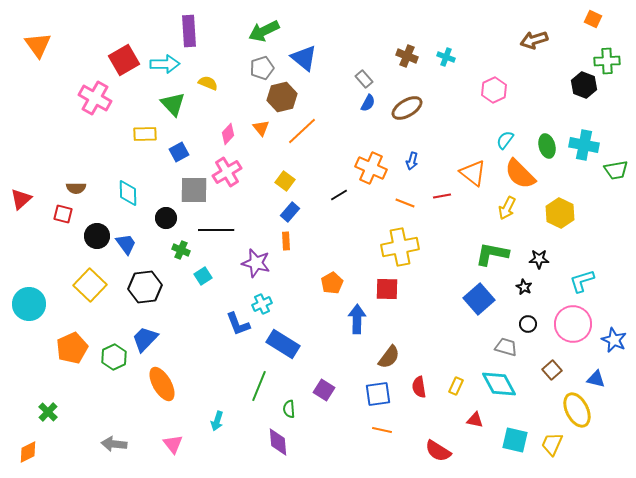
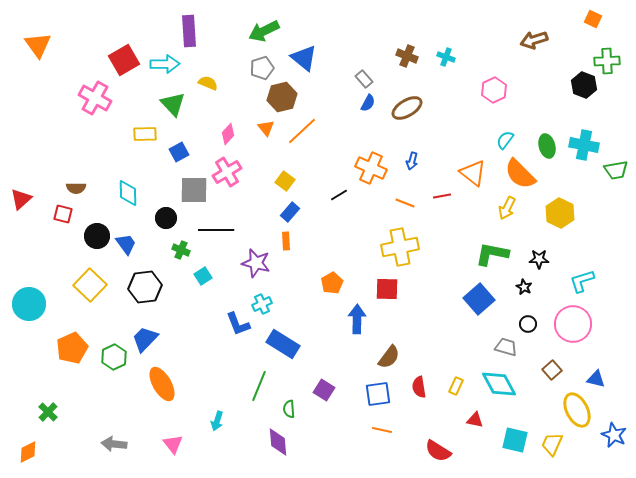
orange triangle at (261, 128): moved 5 px right
blue star at (614, 340): moved 95 px down
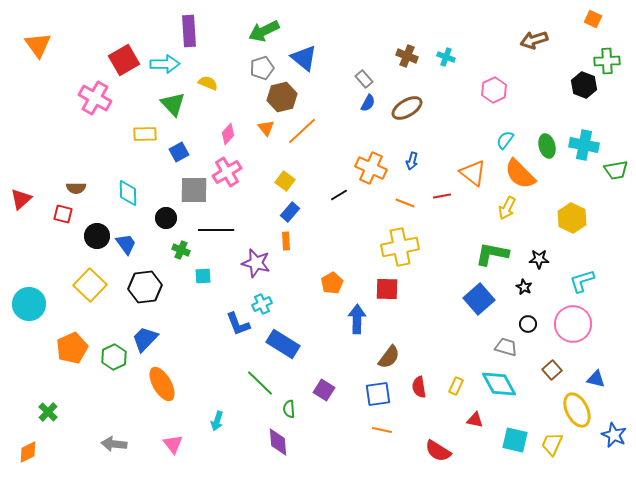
yellow hexagon at (560, 213): moved 12 px right, 5 px down
cyan square at (203, 276): rotated 30 degrees clockwise
green line at (259, 386): moved 1 px right, 3 px up; rotated 68 degrees counterclockwise
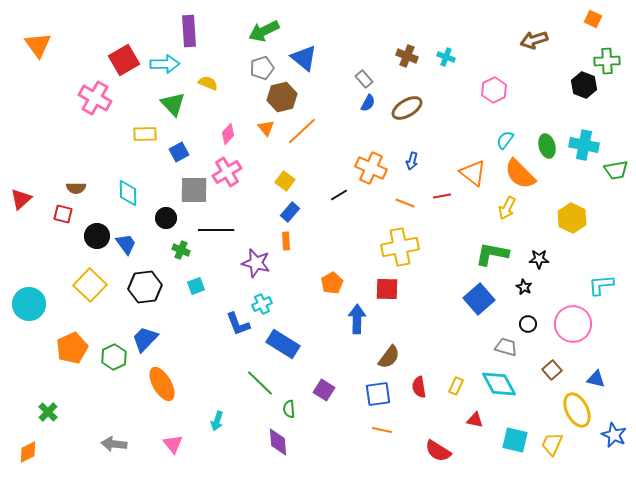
cyan square at (203, 276): moved 7 px left, 10 px down; rotated 18 degrees counterclockwise
cyan L-shape at (582, 281): moved 19 px right, 4 px down; rotated 12 degrees clockwise
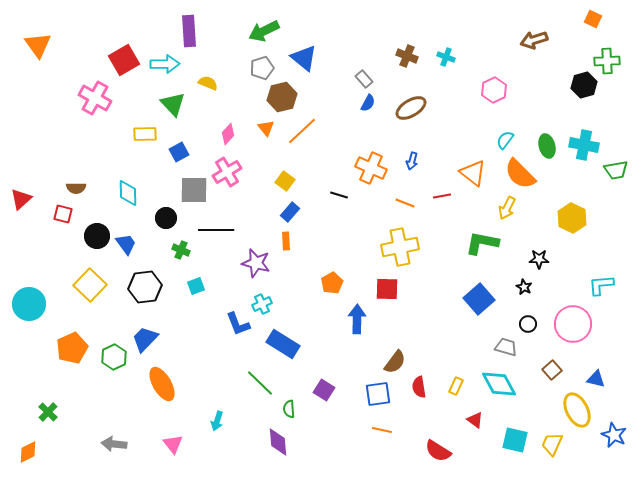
black hexagon at (584, 85): rotated 25 degrees clockwise
brown ellipse at (407, 108): moved 4 px right
black line at (339, 195): rotated 48 degrees clockwise
green L-shape at (492, 254): moved 10 px left, 11 px up
brown semicircle at (389, 357): moved 6 px right, 5 px down
red triangle at (475, 420): rotated 24 degrees clockwise
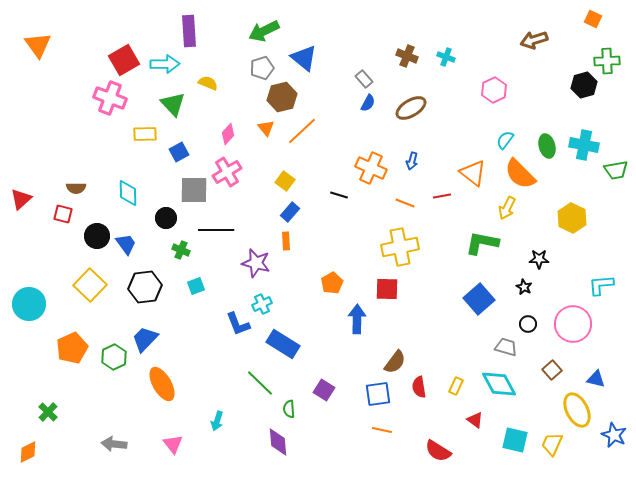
pink cross at (95, 98): moved 15 px right; rotated 8 degrees counterclockwise
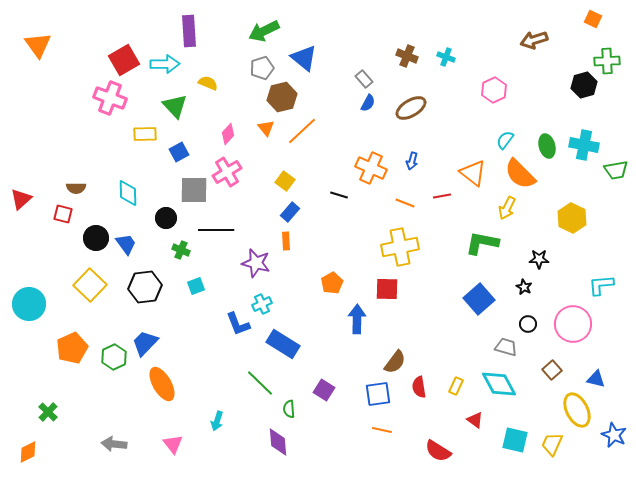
green triangle at (173, 104): moved 2 px right, 2 px down
black circle at (97, 236): moved 1 px left, 2 px down
blue trapezoid at (145, 339): moved 4 px down
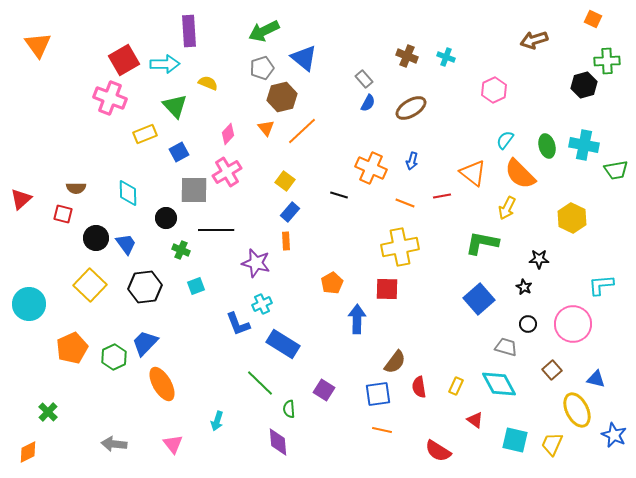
yellow rectangle at (145, 134): rotated 20 degrees counterclockwise
